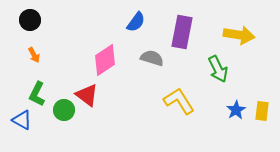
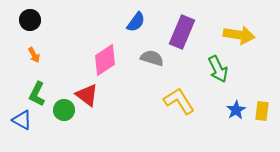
purple rectangle: rotated 12 degrees clockwise
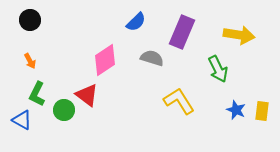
blue semicircle: rotated 10 degrees clockwise
orange arrow: moved 4 px left, 6 px down
blue star: rotated 18 degrees counterclockwise
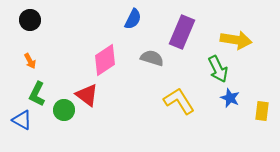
blue semicircle: moved 3 px left, 3 px up; rotated 20 degrees counterclockwise
yellow arrow: moved 3 px left, 5 px down
blue star: moved 6 px left, 12 px up
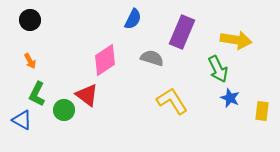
yellow L-shape: moved 7 px left
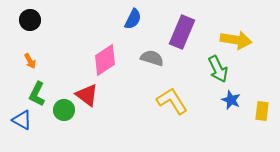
blue star: moved 1 px right, 2 px down
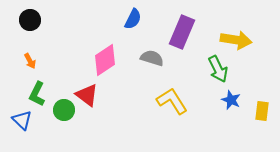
blue triangle: rotated 15 degrees clockwise
